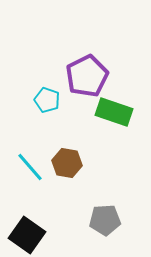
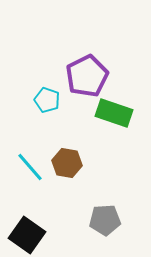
green rectangle: moved 1 px down
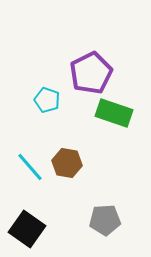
purple pentagon: moved 4 px right, 3 px up
black square: moved 6 px up
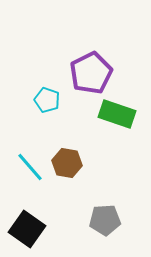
green rectangle: moved 3 px right, 1 px down
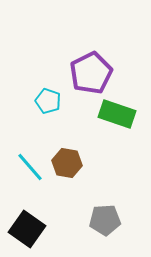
cyan pentagon: moved 1 px right, 1 px down
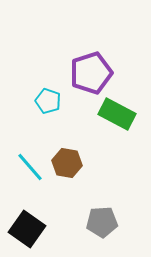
purple pentagon: rotated 9 degrees clockwise
green rectangle: rotated 9 degrees clockwise
gray pentagon: moved 3 px left, 2 px down
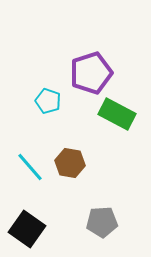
brown hexagon: moved 3 px right
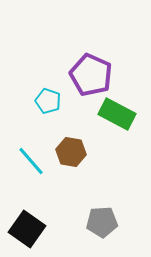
purple pentagon: moved 2 px down; rotated 30 degrees counterclockwise
brown hexagon: moved 1 px right, 11 px up
cyan line: moved 1 px right, 6 px up
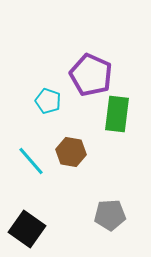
green rectangle: rotated 69 degrees clockwise
gray pentagon: moved 8 px right, 7 px up
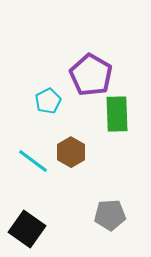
purple pentagon: rotated 6 degrees clockwise
cyan pentagon: rotated 25 degrees clockwise
green rectangle: rotated 9 degrees counterclockwise
brown hexagon: rotated 20 degrees clockwise
cyan line: moved 2 px right; rotated 12 degrees counterclockwise
